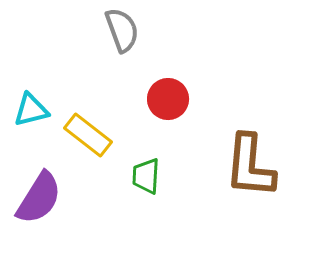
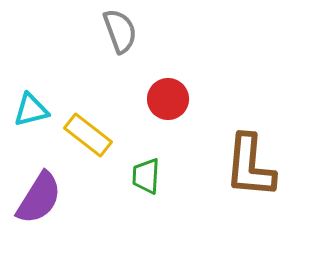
gray semicircle: moved 2 px left, 1 px down
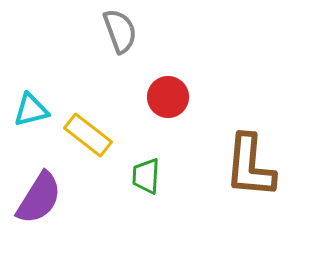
red circle: moved 2 px up
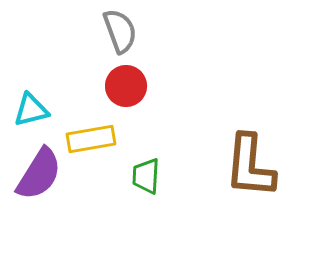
red circle: moved 42 px left, 11 px up
yellow rectangle: moved 3 px right, 4 px down; rotated 48 degrees counterclockwise
purple semicircle: moved 24 px up
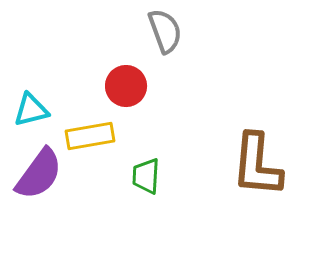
gray semicircle: moved 45 px right
yellow rectangle: moved 1 px left, 3 px up
brown L-shape: moved 7 px right, 1 px up
purple semicircle: rotated 4 degrees clockwise
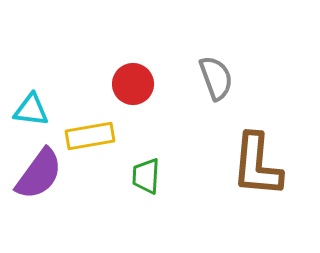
gray semicircle: moved 51 px right, 47 px down
red circle: moved 7 px right, 2 px up
cyan triangle: rotated 21 degrees clockwise
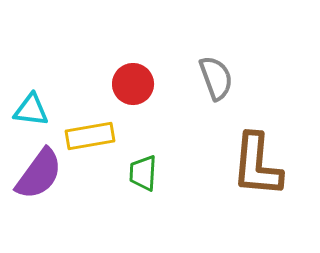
green trapezoid: moved 3 px left, 3 px up
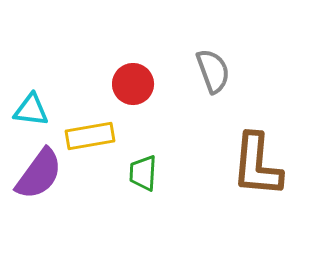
gray semicircle: moved 3 px left, 7 px up
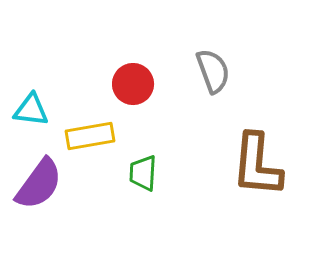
purple semicircle: moved 10 px down
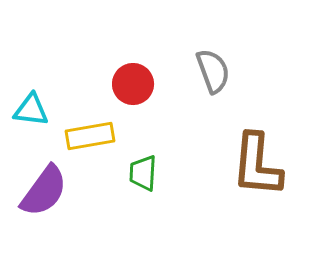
purple semicircle: moved 5 px right, 7 px down
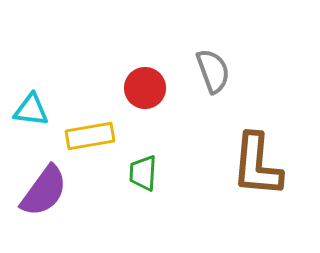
red circle: moved 12 px right, 4 px down
